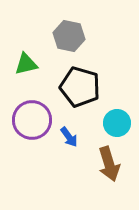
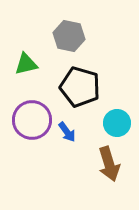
blue arrow: moved 2 px left, 5 px up
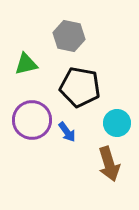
black pentagon: rotated 6 degrees counterclockwise
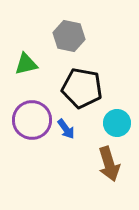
black pentagon: moved 2 px right, 1 px down
blue arrow: moved 1 px left, 3 px up
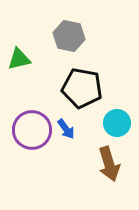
green triangle: moved 7 px left, 5 px up
purple circle: moved 10 px down
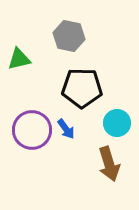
black pentagon: rotated 9 degrees counterclockwise
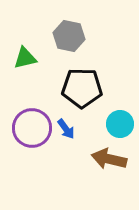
green triangle: moved 6 px right, 1 px up
cyan circle: moved 3 px right, 1 px down
purple circle: moved 2 px up
brown arrow: moved 5 px up; rotated 120 degrees clockwise
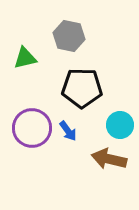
cyan circle: moved 1 px down
blue arrow: moved 2 px right, 2 px down
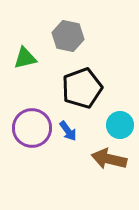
gray hexagon: moved 1 px left
black pentagon: rotated 21 degrees counterclockwise
